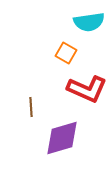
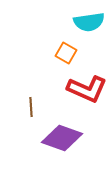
purple diamond: rotated 36 degrees clockwise
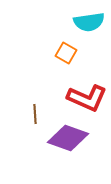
red L-shape: moved 9 px down
brown line: moved 4 px right, 7 px down
purple diamond: moved 6 px right
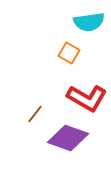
orange square: moved 3 px right
red L-shape: rotated 6 degrees clockwise
brown line: rotated 42 degrees clockwise
